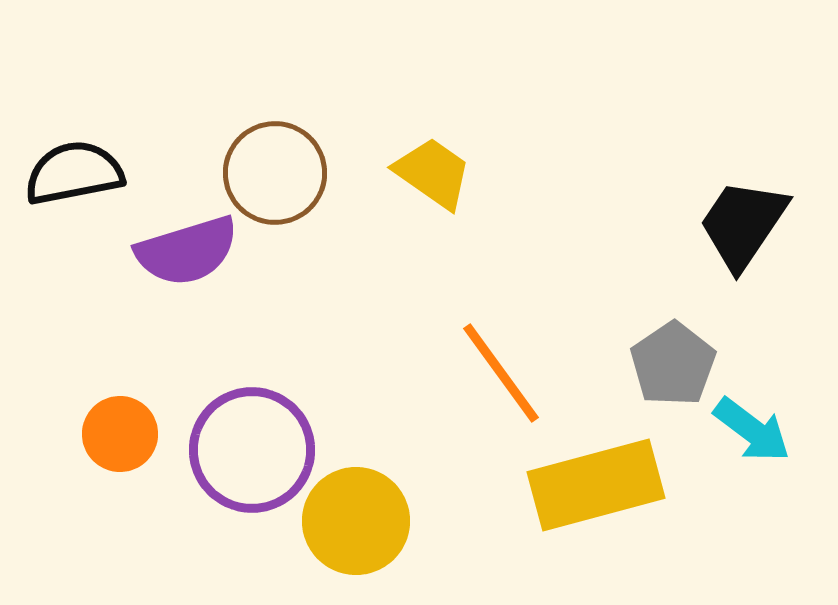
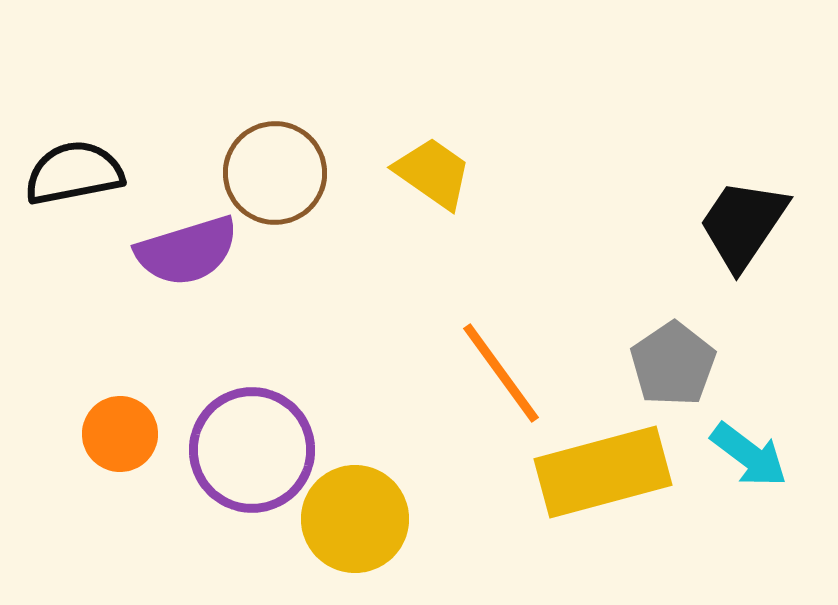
cyan arrow: moved 3 px left, 25 px down
yellow rectangle: moved 7 px right, 13 px up
yellow circle: moved 1 px left, 2 px up
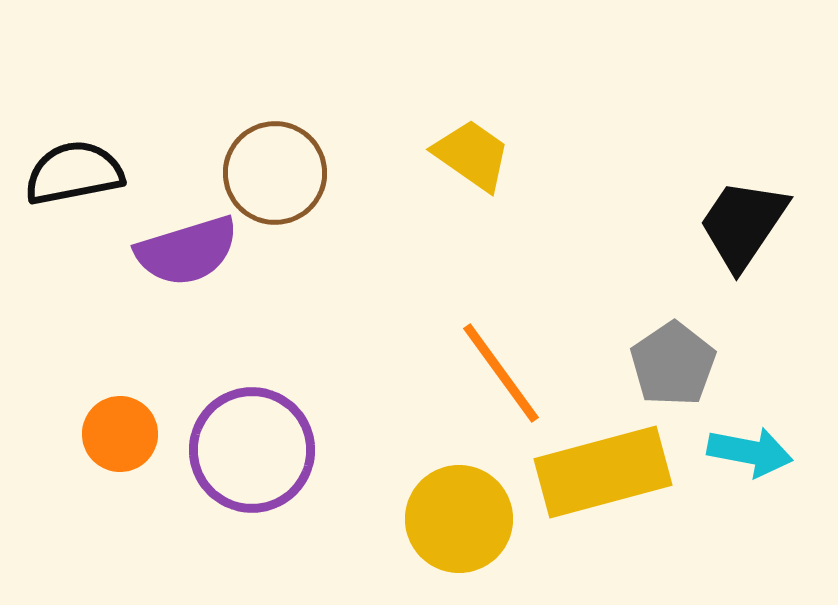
yellow trapezoid: moved 39 px right, 18 px up
cyan arrow: moved 1 px right, 3 px up; rotated 26 degrees counterclockwise
yellow circle: moved 104 px right
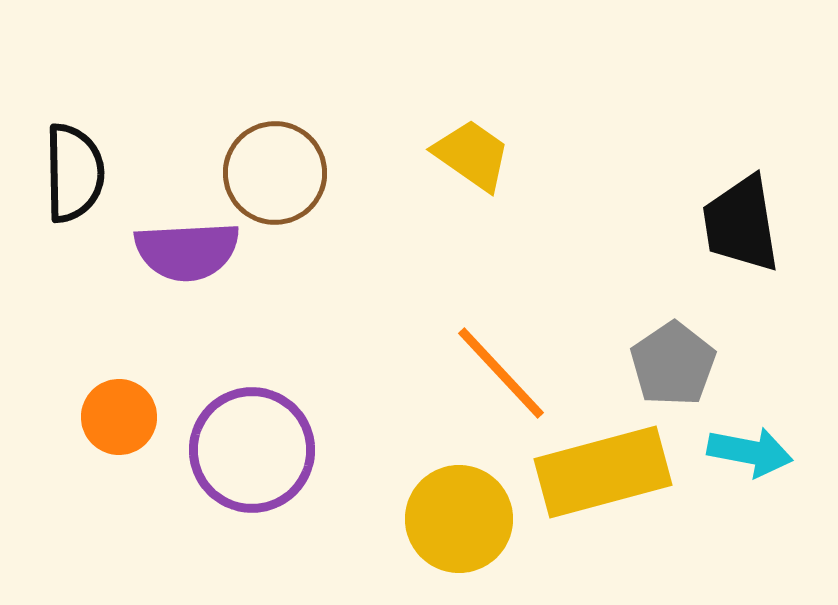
black semicircle: rotated 100 degrees clockwise
black trapezoid: moved 2 px left; rotated 43 degrees counterclockwise
purple semicircle: rotated 14 degrees clockwise
orange line: rotated 7 degrees counterclockwise
orange circle: moved 1 px left, 17 px up
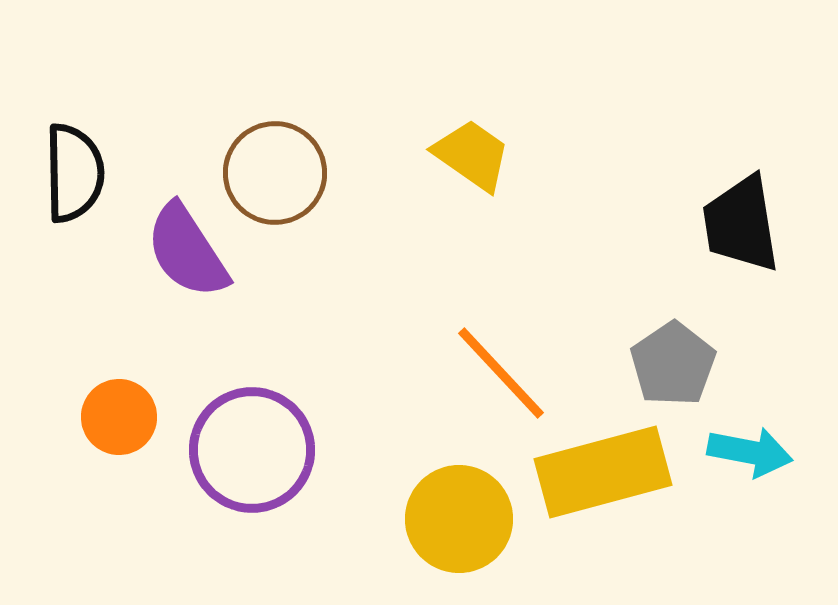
purple semicircle: rotated 60 degrees clockwise
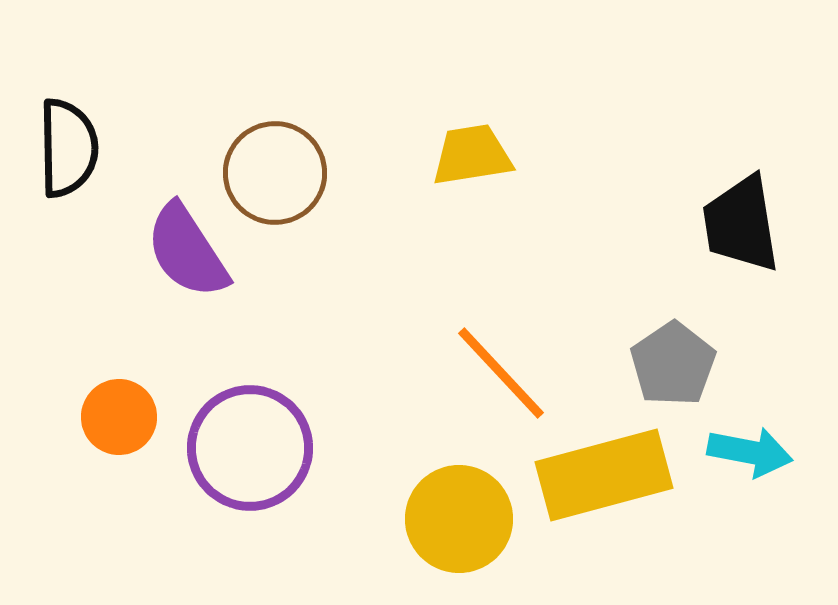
yellow trapezoid: rotated 44 degrees counterclockwise
black semicircle: moved 6 px left, 25 px up
purple circle: moved 2 px left, 2 px up
yellow rectangle: moved 1 px right, 3 px down
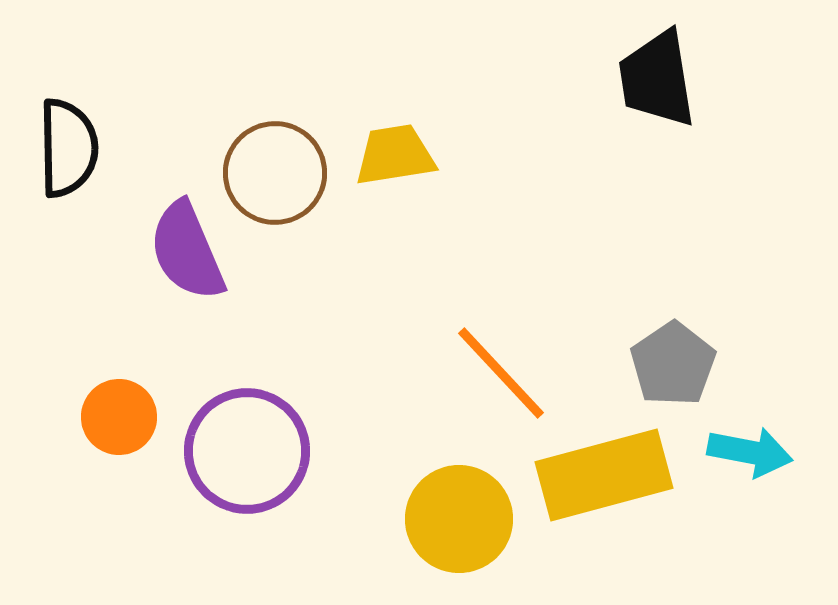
yellow trapezoid: moved 77 px left
black trapezoid: moved 84 px left, 145 px up
purple semicircle: rotated 10 degrees clockwise
purple circle: moved 3 px left, 3 px down
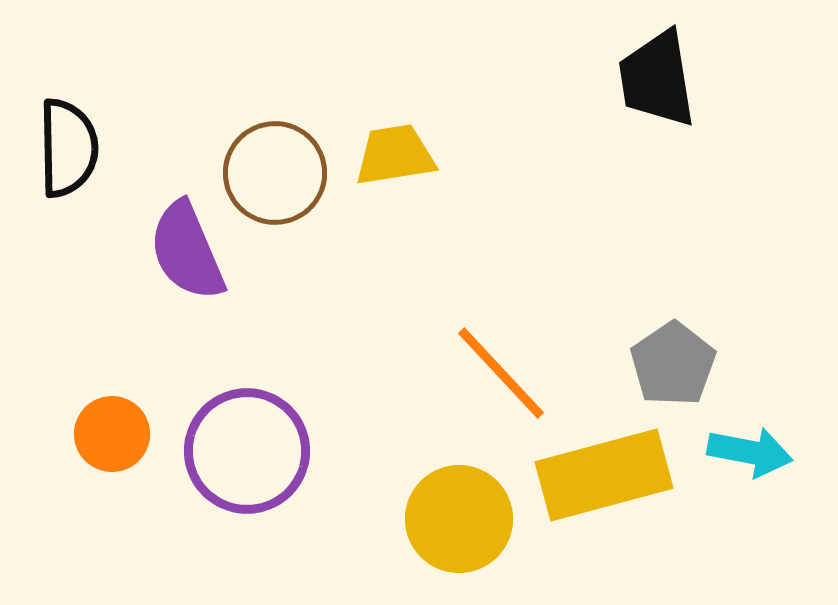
orange circle: moved 7 px left, 17 px down
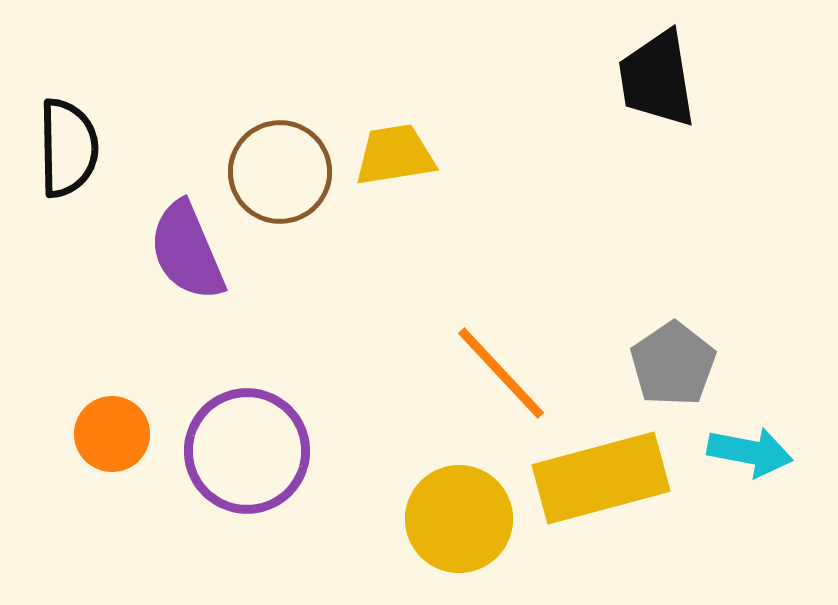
brown circle: moved 5 px right, 1 px up
yellow rectangle: moved 3 px left, 3 px down
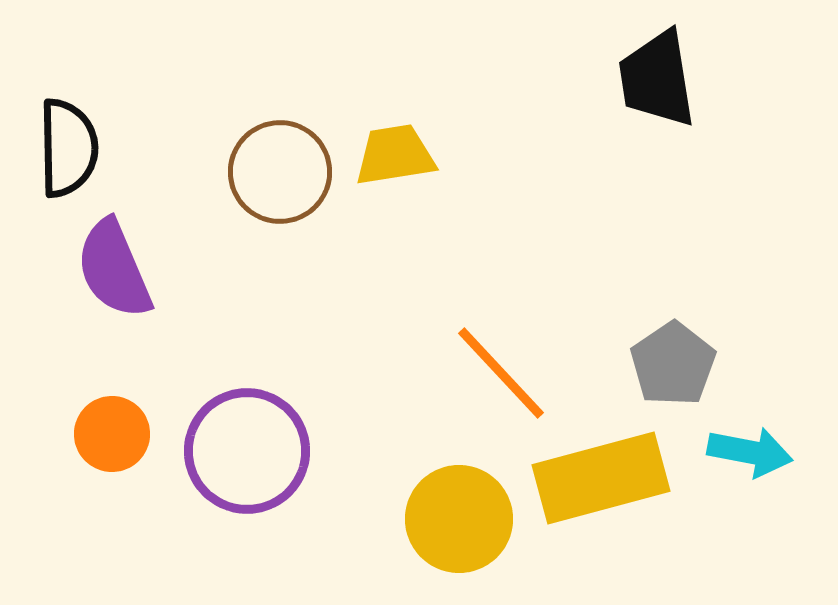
purple semicircle: moved 73 px left, 18 px down
